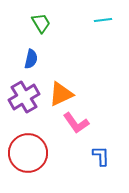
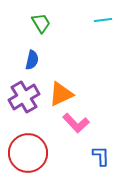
blue semicircle: moved 1 px right, 1 px down
pink L-shape: rotated 8 degrees counterclockwise
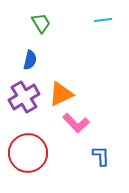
blue semicircle: moved 2 px left
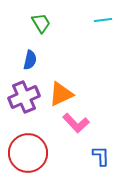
purple cross: rotated 8 degrees clockwise
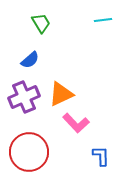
blue semicircle: rotated 36 degrees clockwise
red circle: moved 1 px right, 1 px up
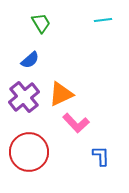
purple cross: rotated 16 degrees counterclockwise
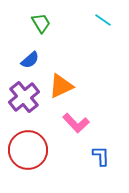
cyan line: rotated 42 degrees clockwise
orange triangle: moved 8 px up
red circle: moved 1 px left, 2 px up
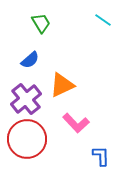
orange triangle: moved 1 px right, 1 px up
purple cross: moved 2 px right, 2 px down
red circle: moved 1 px left, 11 px up
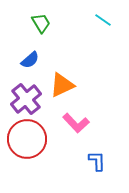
blue L-shape: moved 4 px left, 5 px down
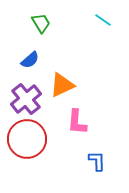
pink L-shape: moved 1 px right, 1 px up; rotated 48 degrees clockwise
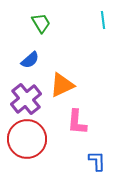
cyan line: rotated 48 degrees clockwise
